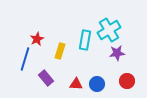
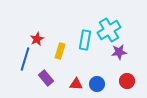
purple star: moved 2 px right, 1 px up
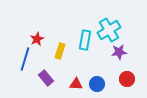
red circle: moved 2 px up
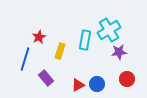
red star: moved 2 px right, 2 px up
red triangle: moved 2 px right, 1 px down; rotated 32 degrees counterclockwise
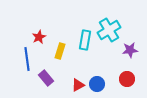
purple star: moved 11 px right, 2 px up
blue line: moved 2 px right; rotated 25 degrees counterclockwise
